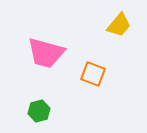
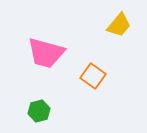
orange square: moved 2 px down; rotated 15 degrees clockwise
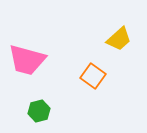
yellow trapezoid: moved 14 px down; rotated 8 degrees clockwise
pink trapezoid: moved 19 px left, 7 px down
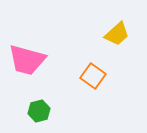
yellow trapezoid: moved 2 px left, 5 px up
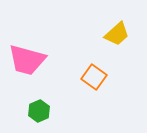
orange square: moved 1 px right, 1 px down
green hexagon: rotated 10 degrees counterclockwise
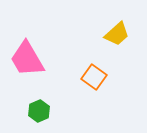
pink trapezoid: moved 1 px up; rotated 45 degrees clockwise
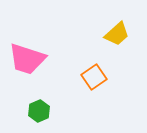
pink trapezoid: rotated 42 degrees counterclockwise
orange square: rotated 20 degrees clockwise
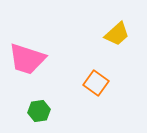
orange square: moved 2 px right, 6 px down; rotated 20 degrees counterclockwise
green hexagon: rotated 15 degrees clockwise
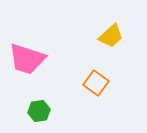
yellow trapezoid: moved 6 px left, 2 px down
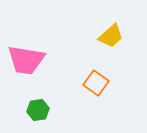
pink trapezoid: moved 1 px left, 1 px down; rotated 9 degrees counterclockwise
green hexagon: moved 1 px left, 1 px up
